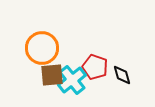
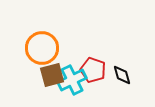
red pentagon: moved 2 px left, 3 px down
brown square: rotated 10 degrees counterclockwise
cyan cross: rotated 12 degrees clockwise
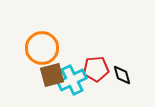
red pentagon: moved 3 px right, 1 px up; rotated 25 degrees counterclockwise
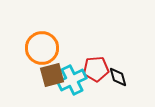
black diamond: moved 4 px left, 2 px down
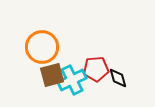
orange circle: moved 1 px up
black diamond: moved 1 px down
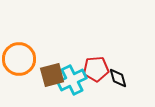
orange circle: moved 23 px left, 12 px down
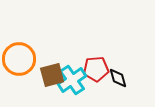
cyan cross: rotated 8 degrees counterclockwise
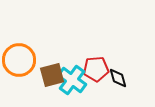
orange circle: moved 1 px down
cyan cross: rotated 20 degrees counterclockwise
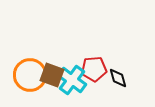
orange circle: moved 11 px right, 15 px down
red pentagon: moved 2 px left
brown square: rotated 35 degrees clockwise
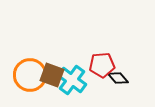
red pentagon: moved 8 px right, 4 px up
black diamond: rotated 25 degrees counterclockwise
